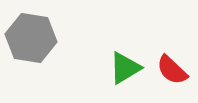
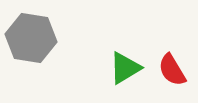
red semicircle: rotated 16 degrees clockwise
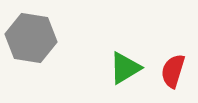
red semicircle: moved 1 px right, 1 px down; rotated 48 degrees clockwise
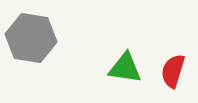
green triangle: rotated 39 degrees clockwise
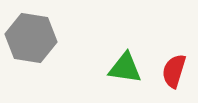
red semicircle: moved 1 px right
